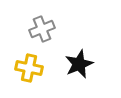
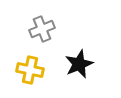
yellow cross: moved 1 px right, 2 px down
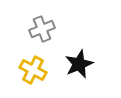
yellow cross: moved 3 px right; rotated 16 degrees clockwise
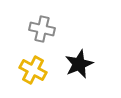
gray cross: rotated 35 degrees clockwise
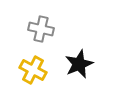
gray cross: moved 1 px left
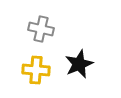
yellow cross: moved 3 px right; rotated 24 degrees counterclockwise
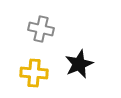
yellow cross: moved 2 px left, 3 px down
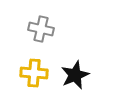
black star: moved 4 px left, 11 px down
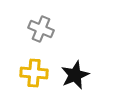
gray cross: rotated 10 degrees clockwise
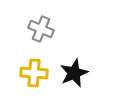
black star: moved 1 px left, 2 px up
